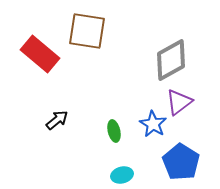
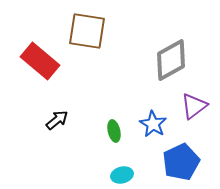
red rectangle: moved 7 px down
purple triangle: moved 15 px right, 4 px down
blue pentagon: rotated 15 degrees clockwise
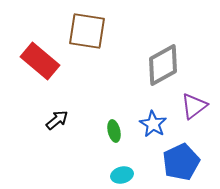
gray diamond: moved 8 px left, 5 px down
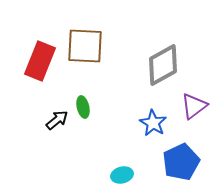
brown square: moved 2 px left, 15 px down; rotated 6 degrees counterclockwise
red rectangle: rotated 72 degrees clockwise
blue star: moved 1 px up
green ellipse: moved 31 px left, 24 px up
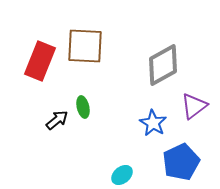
cyan ellipse: rotated 25 degrees counterclockwise
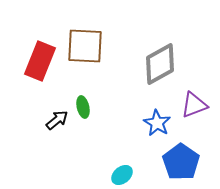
gray diamond: moved 3 px left, 1 px up
purple triangle: moved 1 px up; rotated 16 degrees clockwise
blue star: moved 4 px right
blue pentagon: rotated 12 degrees counterclockwise
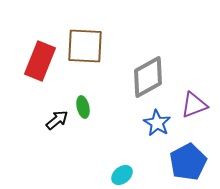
gray diamond: moved 12 px left, 13 px down
blue pentagon: moved 7 px right; rotated 9 degrees clockwise
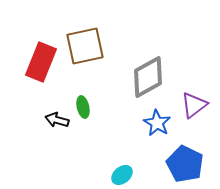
brown square: rotated 15 degrees counterclockwise
red rectangle: moved 1 px right, 1 px down
purple triangle: rotated 16 degrees counterclockwise
black arrow: rotated 125 degrees counterclockwise
blue pentagon: moved 3 px left, 2 px down; rotated 18 degrees counterclockwise
